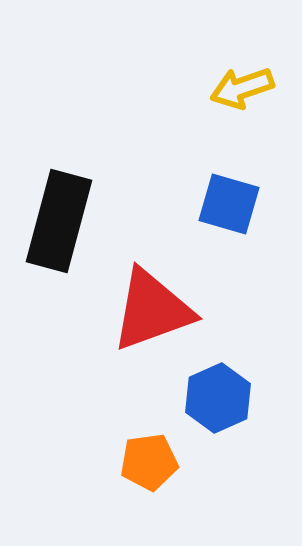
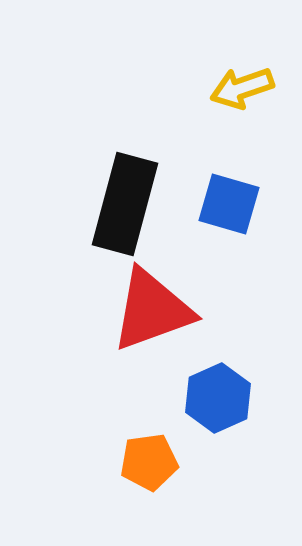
black rectangle: moved 66 px right, 17 px up
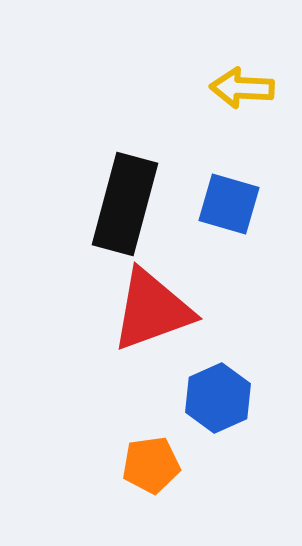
yellow arrow: rotated 22 degrees clockwise
orange pentagon: moved 2 px right, 3 px down
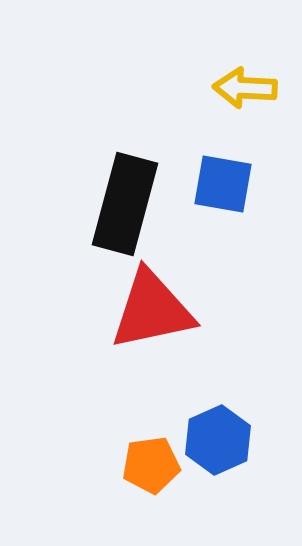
yellow arrow: moved 3 px right
blue square: moved 6 px left, 20 px up; rotated 6 degrees counterclockwise
red triangle: rotated 8 degrees clockwise
blue hexagon: moved 42 px down
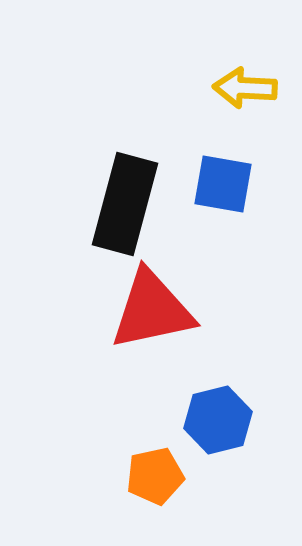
blue hexagon: moved 20 px up; rotated 10 degrees clockwise
orange pentagon: moved 4 px right, 11 px down; rotated 4 degrees counterclockwise
